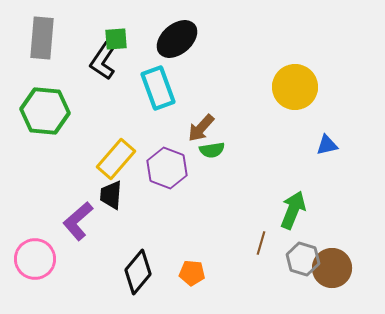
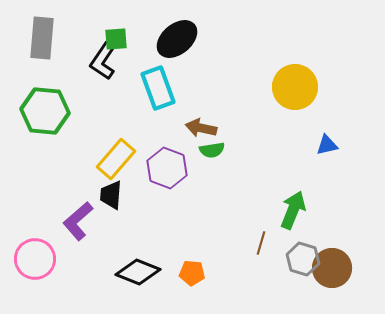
brown arrow: rotated 60 degrees clockwise
black diamond: rotated 72 degrees clockwise
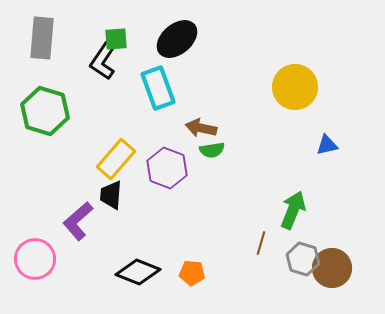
green hexagon: rotated 12 degrees clockwise
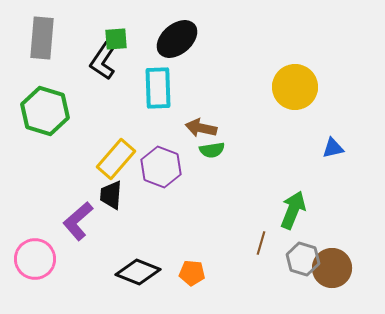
cyan rectangle: rotated 18 degrees clockwise
blue triangle: moved 6 px right, 3 px down
purple hexagon: moved 6 px left, 1 px up
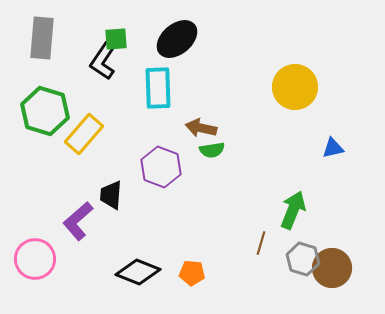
yellow rectangle: moved 32 px left, 25 px up
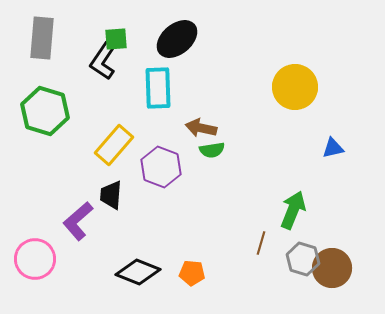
yellow rectangle: moved 30 px right, 11 px down
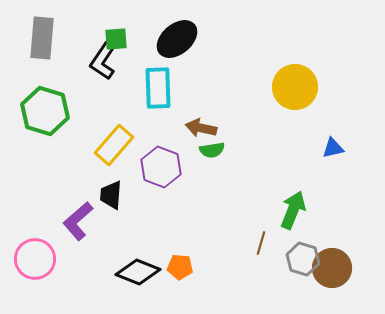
orange pentagon: moved 12 px left, 6 px up
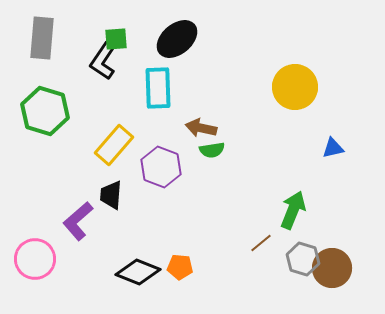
brown line: rotated 35 degrees clockwise
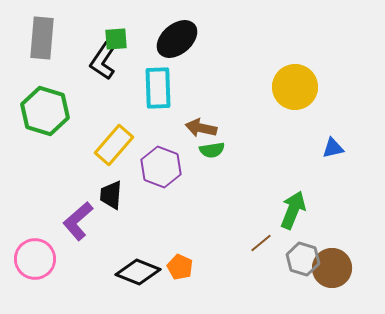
orange pentagon: rotated 20 degrees clockwise
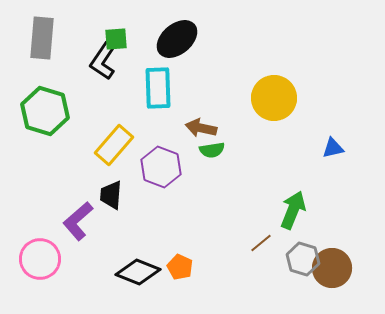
yellow circle: moved 21 px left, 11 px down
pink circle: moved 5 px right
